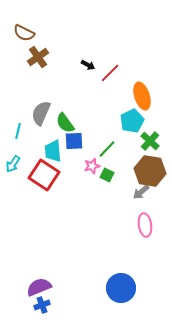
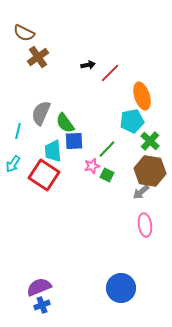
black arrow: rotated 40 degrees counterclockwise
cyan pentagon: rotated 15 degrees clockwise
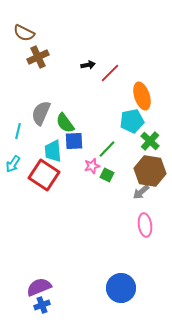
brown cross: rotated 10 degrees clockwise
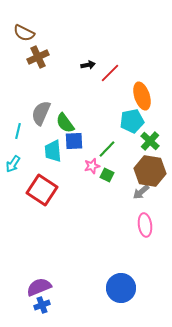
red square: moved 2 px left, 15 px down
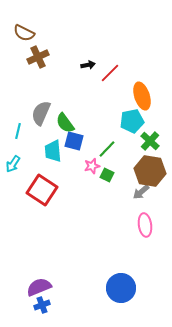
blue square: rotated 18 degrees clockwise
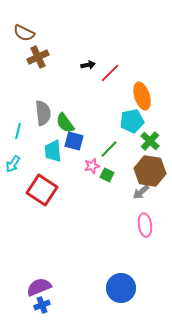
gray semicircle: moved 2 px right; rotated 150 degrees clockwise
green line: moved 2 px right
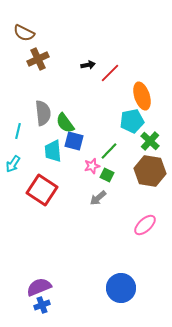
brown cross: moved 2 px down
green line: moved 2 px down
gray arrow: moved 43 px left, 6 px down
pink ellipse: rotated 55 degrees clockwise
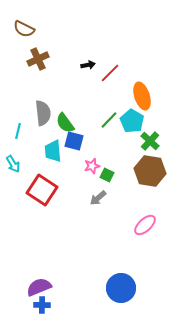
brown semicircle: moved 4 px up
cyan pentagon: rotated 30 degrees counterclockwise
green line: moved 31 px up
cyan arrow: rotated 66 degrees counterclockwise
blue cross: rotated 21 degrees clockwise
